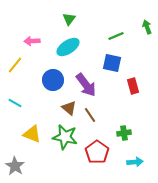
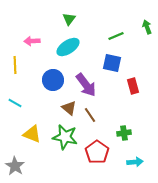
yellow line: rotated 42 degrees counterclockwise
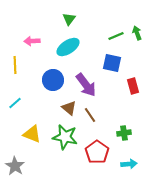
green arrow: moved 10 px left, 6 px down
cyan line: rotated 72 degrees counterclockwise
cyan arrow: moved 6 px left, 2 px down
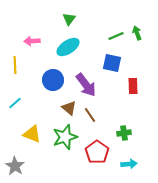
red rectangle: rotated 14 degrees clockwise
green star: rotated 30 degrees counterclockwise
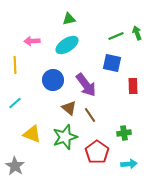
green triangle: rotated 40 degrees clockwise
cyan ellipse: moved 1 px left, 2 px up
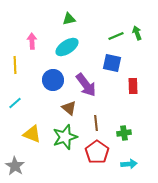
pink arrow: rotated 91 degrees clockwise
cyan ellipse: moved 2 px down
brown line: moved 6 px right, 8 px down; rotated 28 degrees clockwise
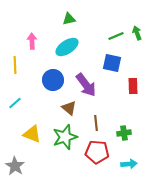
red pentagon: rotated 30 degrees counterclockwise
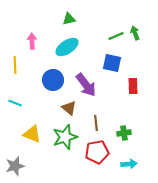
green arrow: moved 2 px left
cyan line: rotated 64 degrees clockwise
red pentagon: rotated 15 degrees counterclockwise
gray star: rotated 24 degrees clockwise
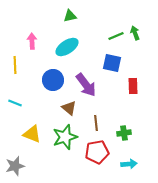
green triangle: moved 1 px right, 3 px up
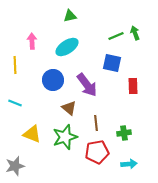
purple arrow: moved 1 px right
